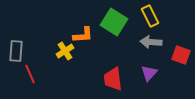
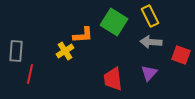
red line: rotated 36 degrees clockwise
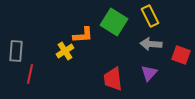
gray arrow: moved 2 px down
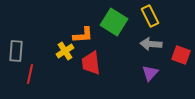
purple triangle: moved 1 px right
red trapezoid: moved 22 px left, 16 px up
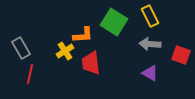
gray arrow: moved 1 px left
gray rectangle: moved 5 px right, 3 px up; rotated 35 degrees counterclockwise
purple triangle: rotated 42 degrees counterclockwise
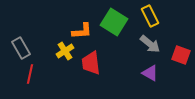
orange L-shape: moved 1 px left, 4 px up
gray arrow: rotated 145 degrees counterclockwise
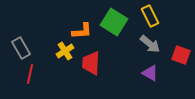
red trapezoid: rotated 10 degrees clockwise
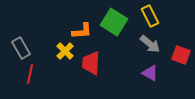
yellow cross: rotated 12 degrees counterclockwise
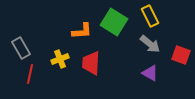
yellow cross: moved 5 px left, 8 px down; rotated 24 degrees clockwise
